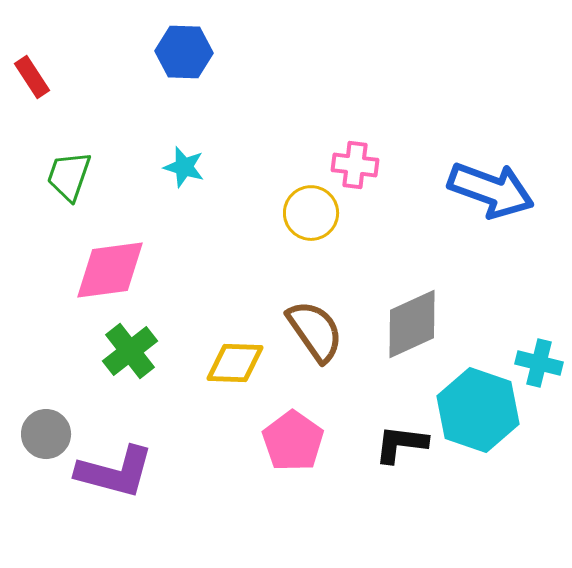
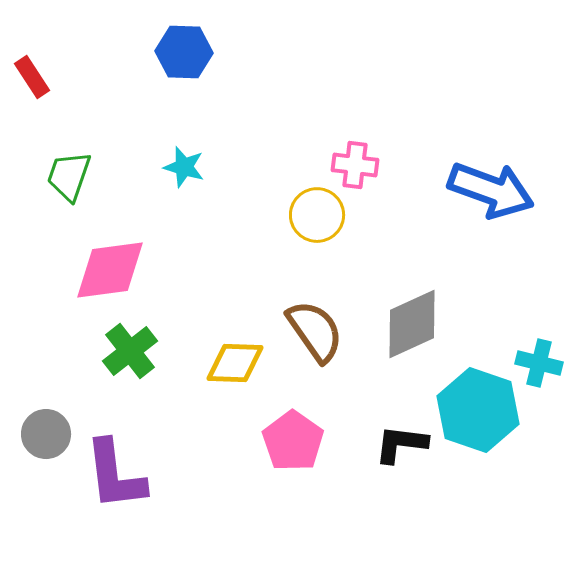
yellow circle: moved 6 px right, 2 px down
purple L-shape: moved 3 px down; rotated 68 degrees clockwise
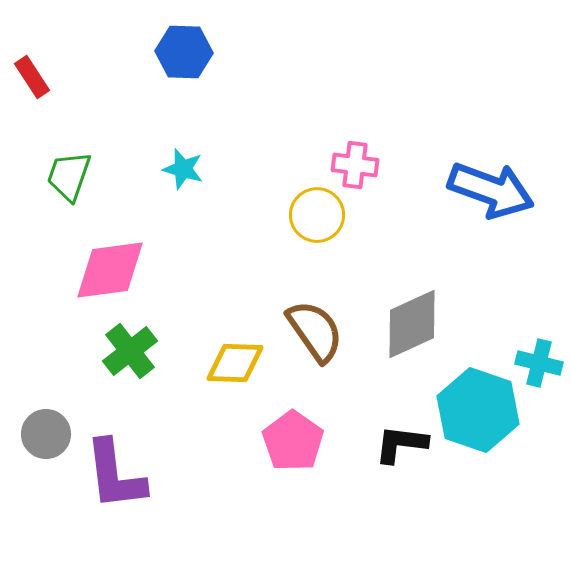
cyan star: moved 1 px left, 2 px down
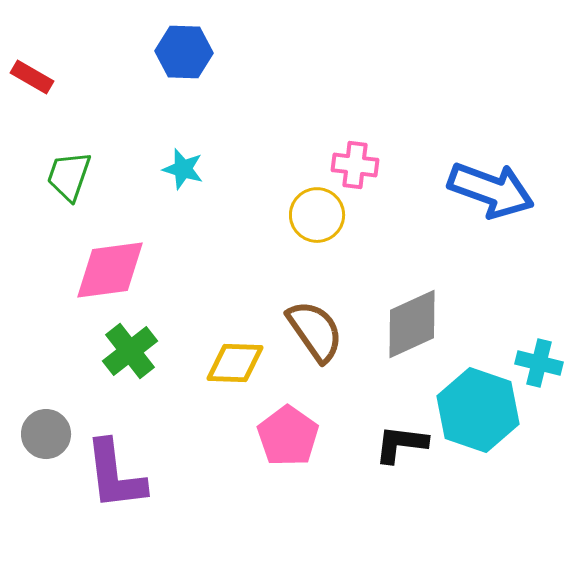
red rectangle: rotated 27 degrees counterclockwise
pink pentagon: moved 5 px left, 5 px up
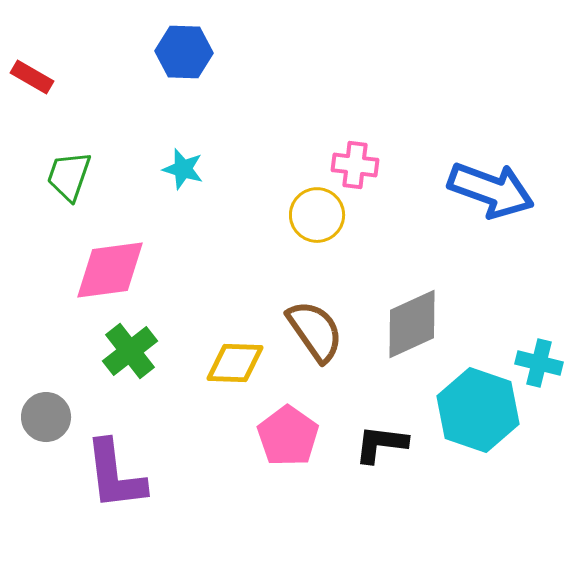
gray circle: moved 17 px up
black L-shape: moved 20 px left
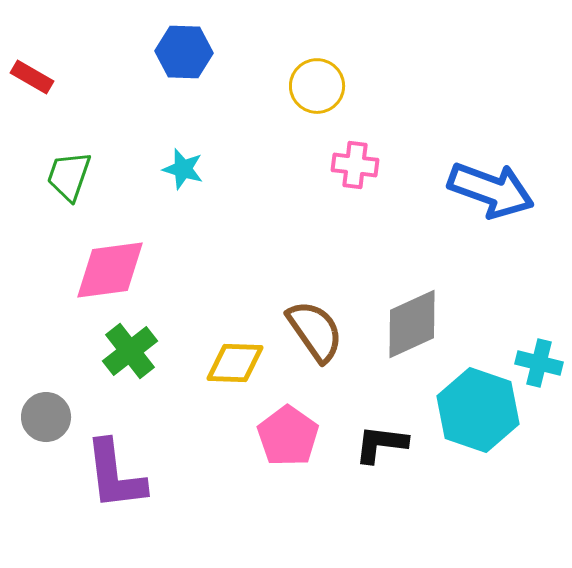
yellow circle: moved 129 px up
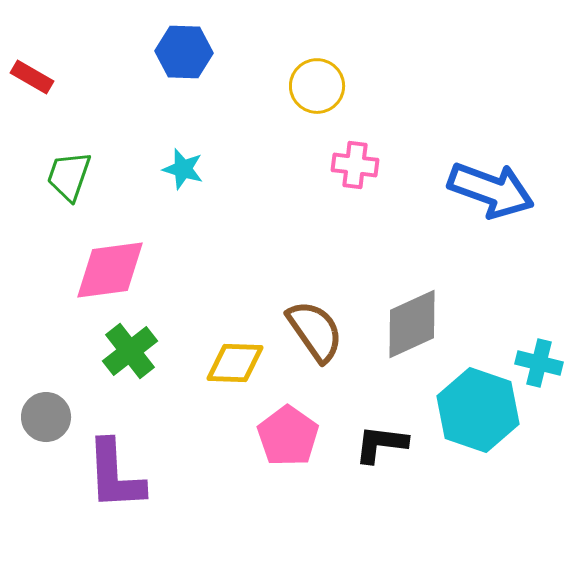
purple L-shape: rotated 4 degrees clockwise
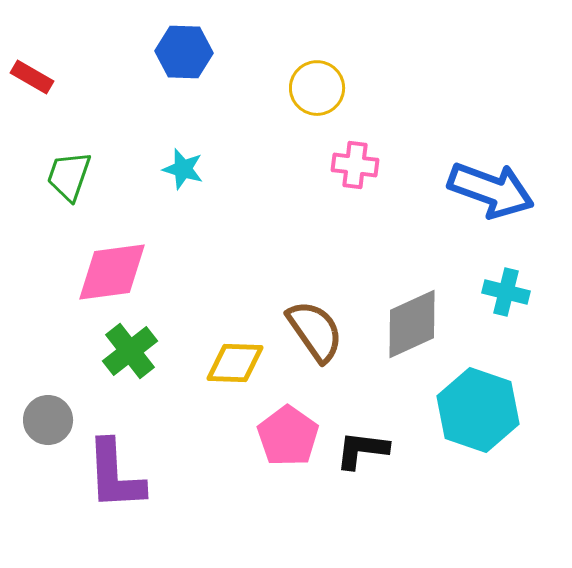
yellow circle: moved 2 px down
pink diamond: moved 2 px right, 2 px down
cyan cross: moved 33 px left, 71 px up
gray circle: moved 2 px right, 3 px down
black L-shape: moved 19 px left, 6 px down
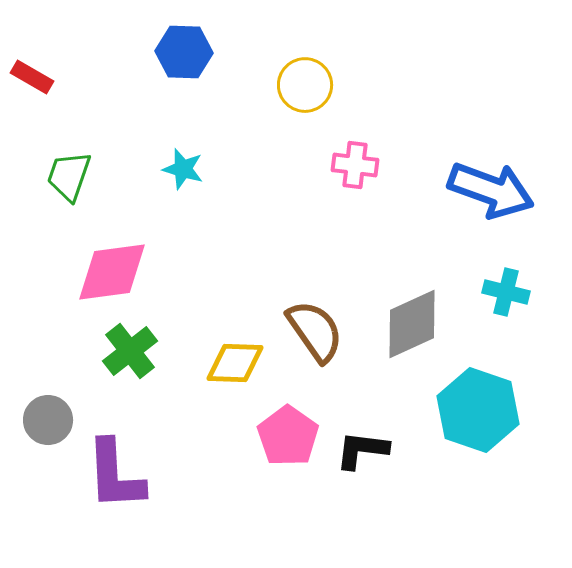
yellow circle: moved 12 px left, 3 px up
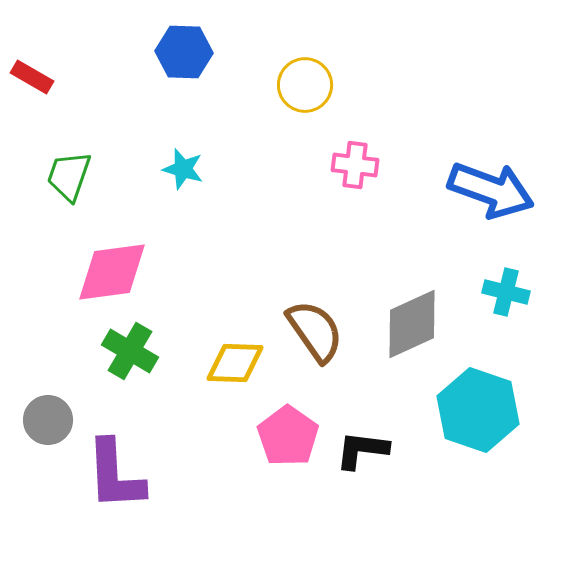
green cross: rotated 22 degrees counterclockwise
